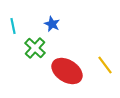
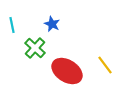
cyan line: moved 1 px left, 1 px up
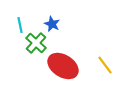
cyan line: moved 8 px right
green cross: moved 1 px right, 5 px up
red ellipse: moved 4 px left, 5 px up
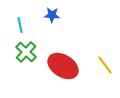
blue star: moved 9 px up; rotated 21 degrees counterclockwise
green cross: moved 10 px left, 9 px down
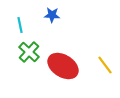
green cross: moved 3 px right
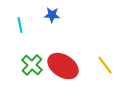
green cross: moved 3 px right, 13 px down
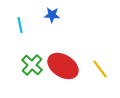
yellow line: moved 5 px left, 4 px down
